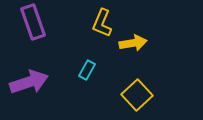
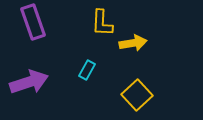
yellow L-shape: rotated 20 degrees counterclockwise
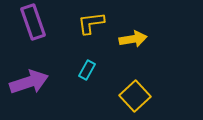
yellow L-shape: moved 11 px left; rotated 80 degrees clockwise
yellow arrow: moved 4 px up
yellow square: moved 2 px left, 1 px down
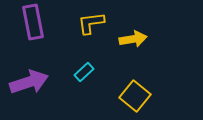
purple rectangle: rotated 8 degrees clockwise
cyan rectangle: moved 3 px left, 2 px down; rotated 18 degrees clockwise
yellow square: rotated 8 degrees counterclockwise
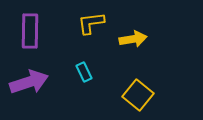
purple rectangle: moved 3 px left, 9 px down; rotated 12 degrees clockwise
cyan rectangle: rotated 72 degrees counterclockwise
yellow square: moved 3 px right, 1 px up
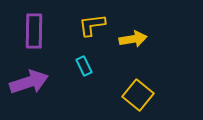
yellow L-shape: moved 1 px right, 2 px down
purple rectangle: moved 4 px right
cyan rectangle: moved 6 px up
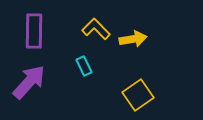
yellow L-shape: moved 4 px right, 4 px down; rotated 52 degrees clockwise
purple arrow: rotated 30 degrees counterclockwise
yellow square: rotated 16 degrees clockwise
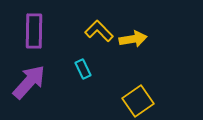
yellow L-shape: moved 3 px right, 2 px down
cyan rectangle: moved 1 px left, 3 px down
yellow square: moved 6 px down
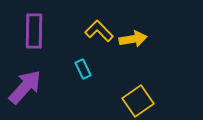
purple arrow: moved 4 px left, 5 px down
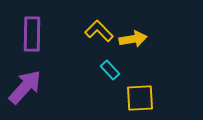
purple rectangle: moved 2 px left, 3 px down
cyan rectangle: moved 27 px right, 1 px down; rotated 18 degrees counterclockwise
yellow square: moved 2 px right, 3 px up; rotated 32 degrees clockwise
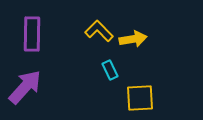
cyan rectangle: rotated 18 degrees clockwise
